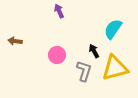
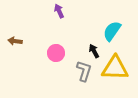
cyan semicircle: moved 1 px left, 2 px down
pink circle: moved 1 px left, 2 px up
yellow triangle: rotated 16 degrees clockwise
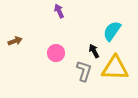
brown arrow: rotated 152 degrees clockwise
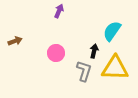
purple arrow: rotated 48 degrees clockwise
black arrow: rotated 40 degrees clockwise
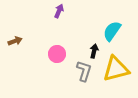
pink circle: moved 1 px right, 1 px down
yellow triangle: moved 1 px right, 1 px down; rotated 16 degrees counterclockwise
